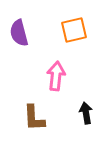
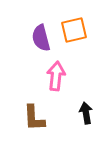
purple semicircle: moved 22 px right, 5 px down
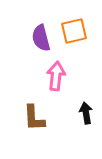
orange square: moved 1 px down
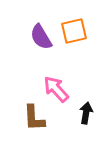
purple semicircle: moved 1 px up; rotated 16 degrees counterclockwise
pink arrow: moved 13 px down; rotated 48 degrees counterclockwise
black arrow: rotated 20 degrees clockwise
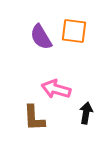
orange square: rotated 20 degrees clockwise
pink arrow: rotated 32 degrees counterclockwise
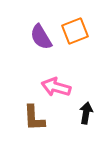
orange square: moved 1 px right; rotated 28 degrees counterclockwise
pink arrow: moved 2 px up
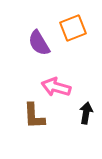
orange square: moved 2 px left, 3 px up
purple semicircle: moved 2 px left, 6 px down
brown L-shape: moved 2 px up
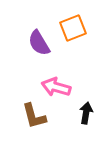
brown L-shape: rotated 12 degrees counterclockwise
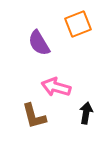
orange square: moved 5 px right, 4 px up
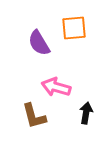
orange square: moved 4 px left, 4 px down; rotated 16 degrees clockwise
